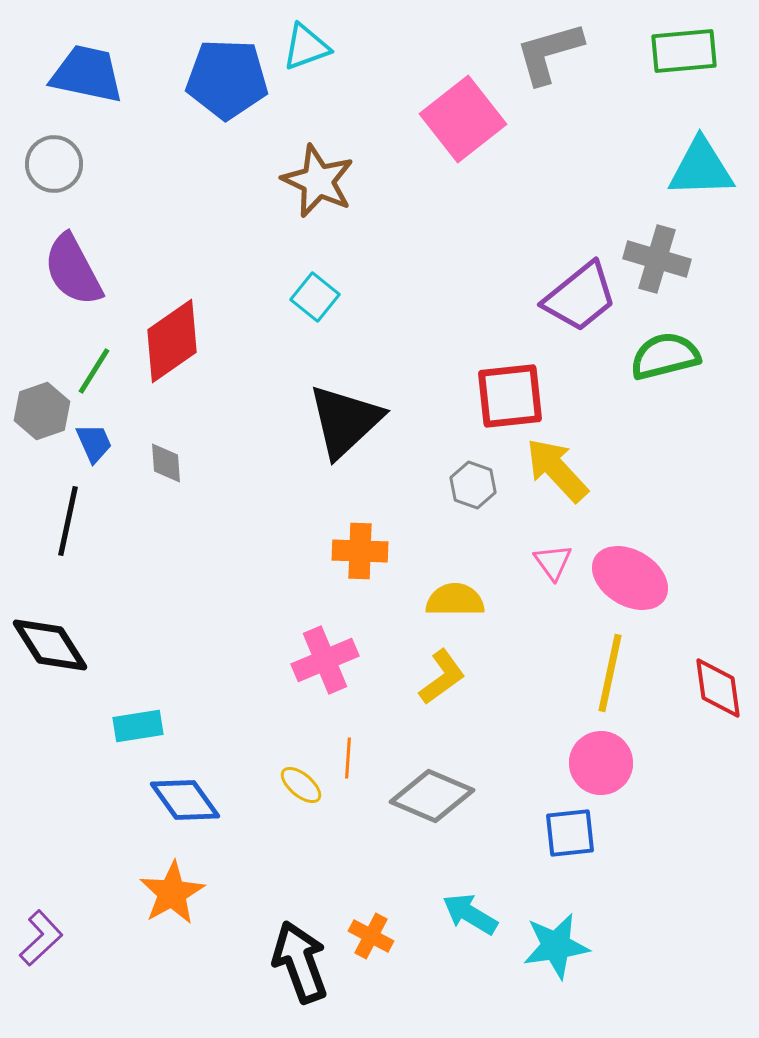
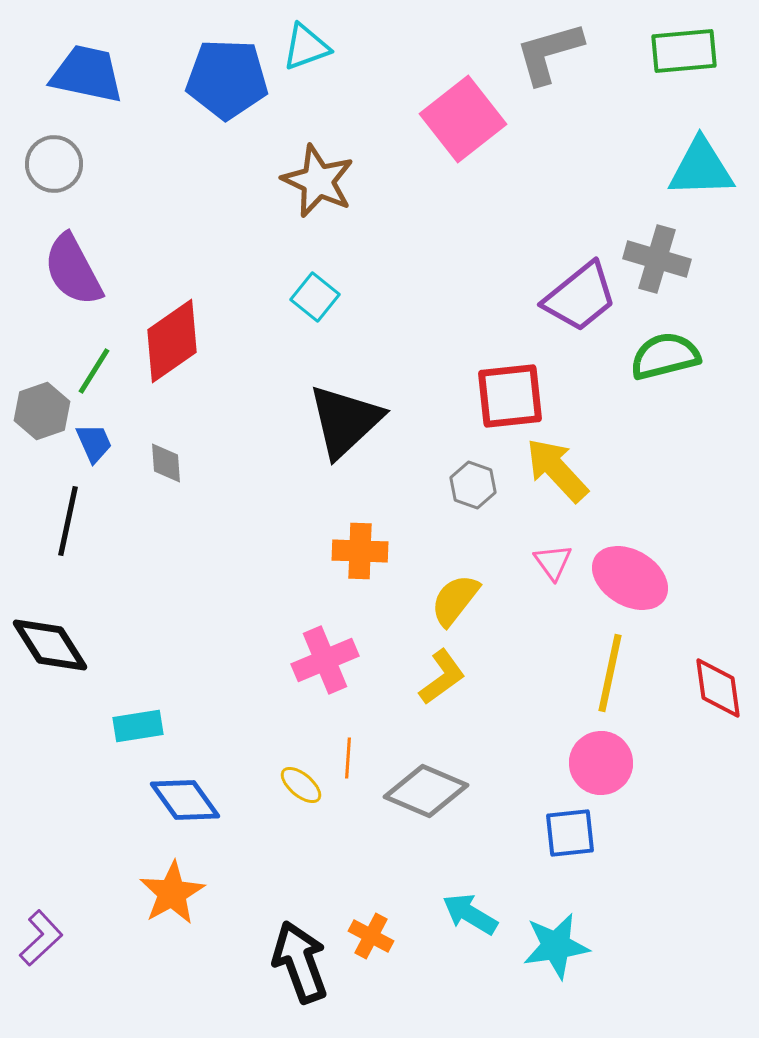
yellow semicircle at (455, 600): rotated 52 degrees counterclockwise
gray diamond at (432, 796): moved 6 px left, 5 px up
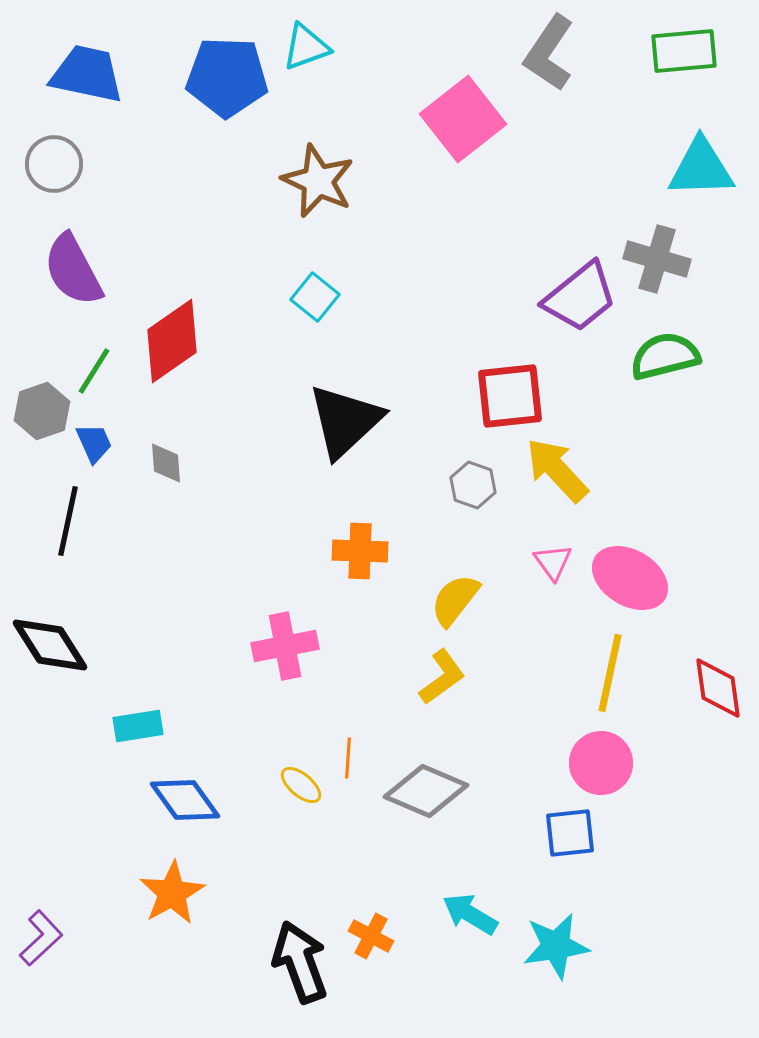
gray L-shape at (549, 53): rotated 40 degrees counterclockwise
blue pentagon at (227, 79): moved 2 px up
pink cross at (325, 660): moved 40 px left, 14 px up; rotated 12 degrees clockwise
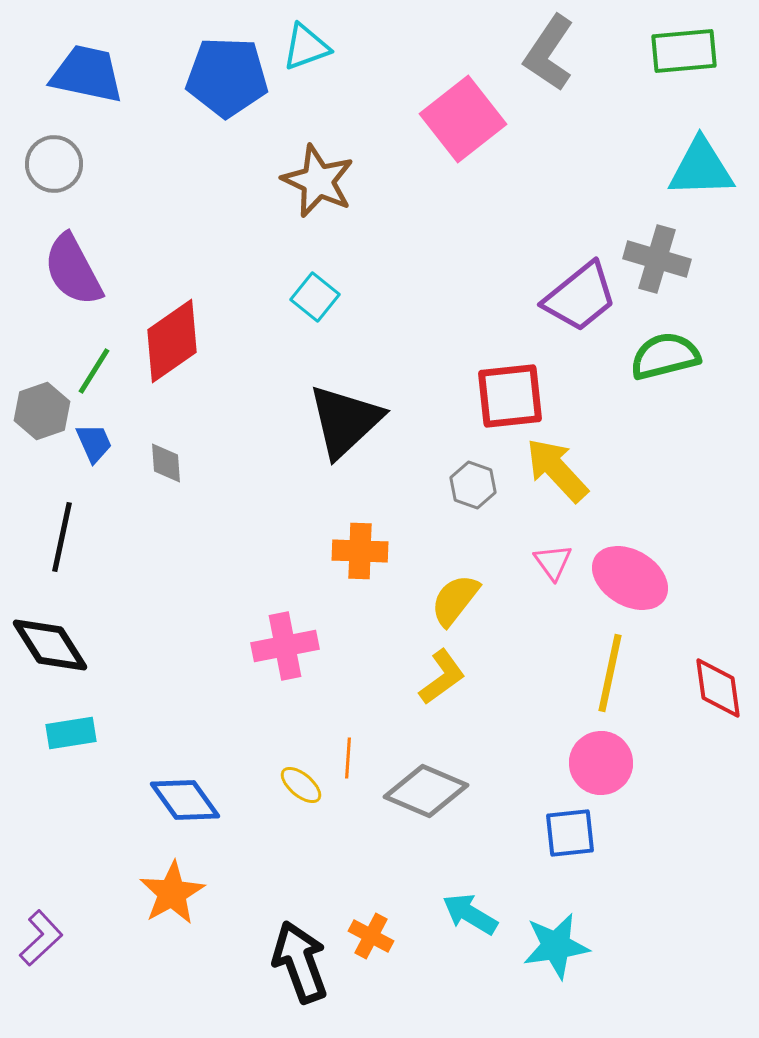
black line at (68, 521): moved 6 px left, 16 px down
cyan rectangle at (138, 726): moved 67 px left, 7 px down
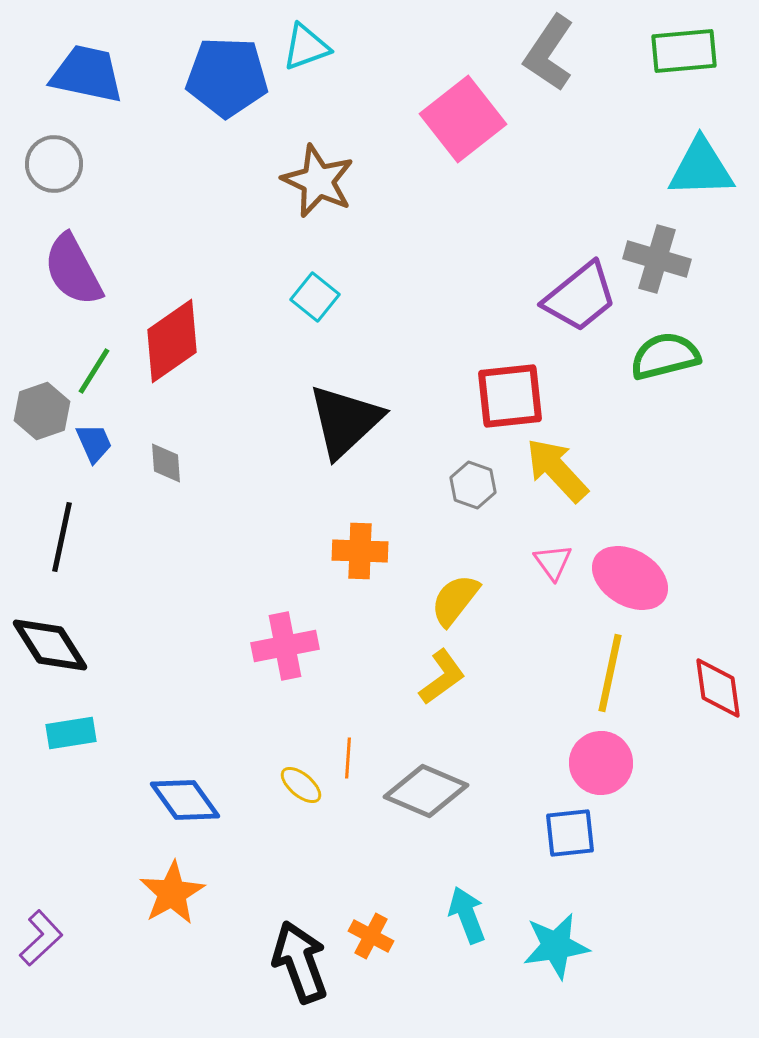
cyan arrow at (470, 914): moved 3 px left, 1 px down; rotated 38 degrees clockwise
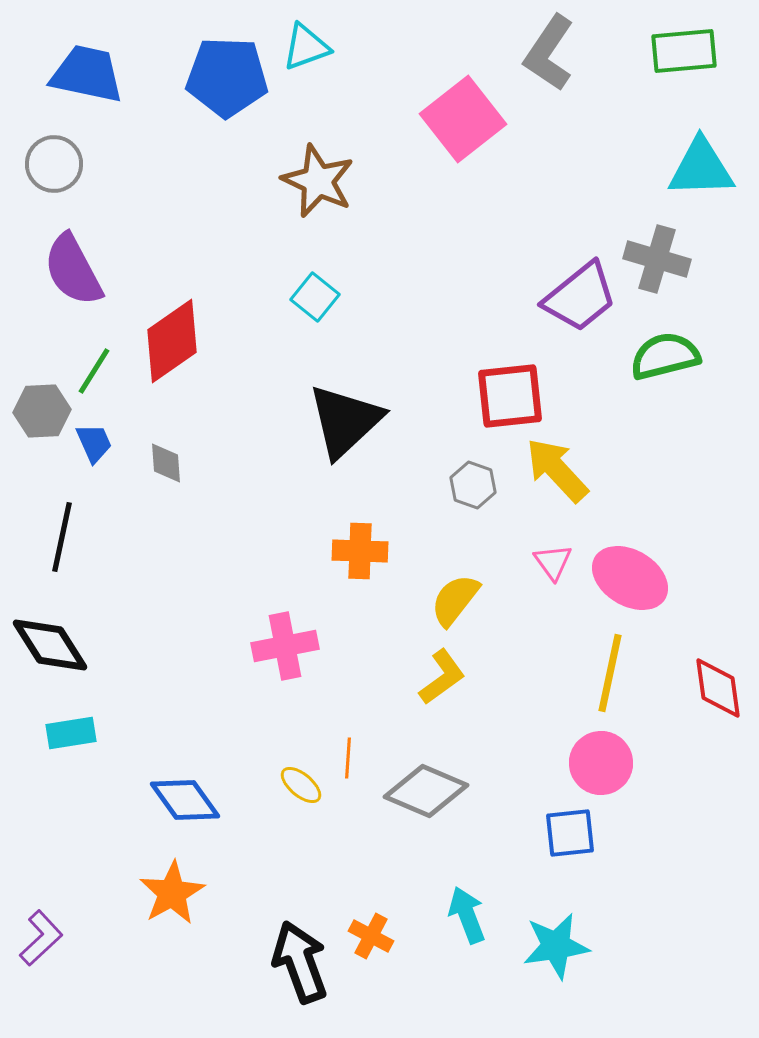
gray hexagon at (42, 411): rotated 16 degrees clockwise
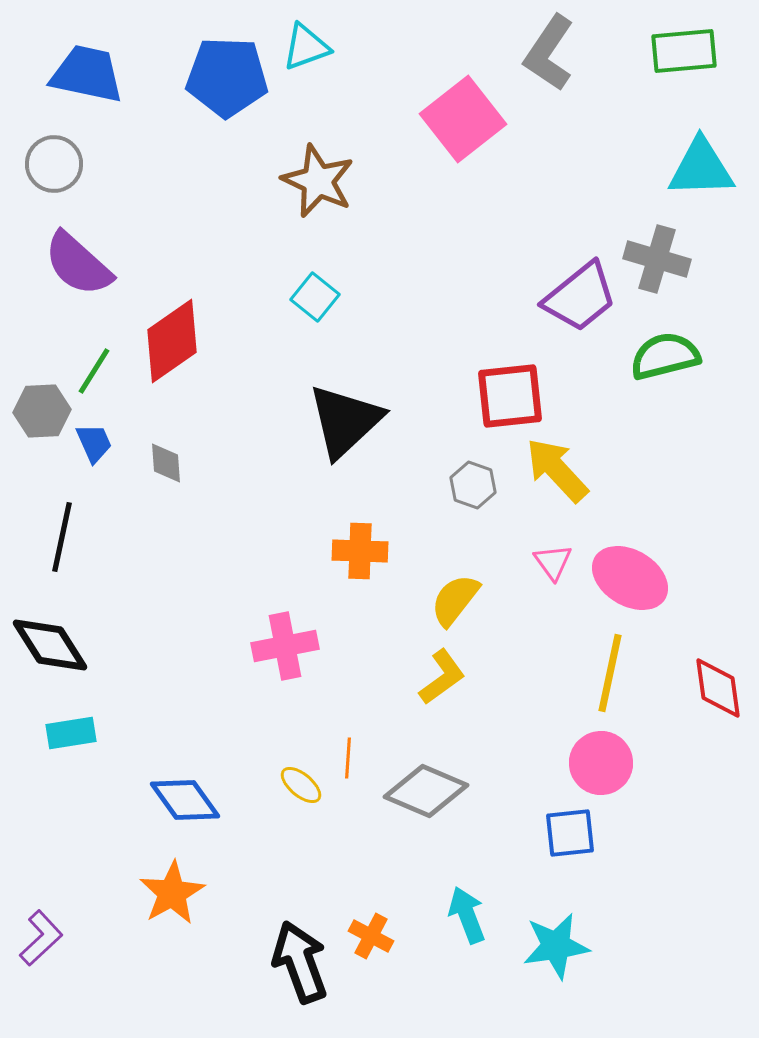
purple semicircle at (73, 270): moved 5 px right, 6 px up; rotated 20 degrees counterclockwise
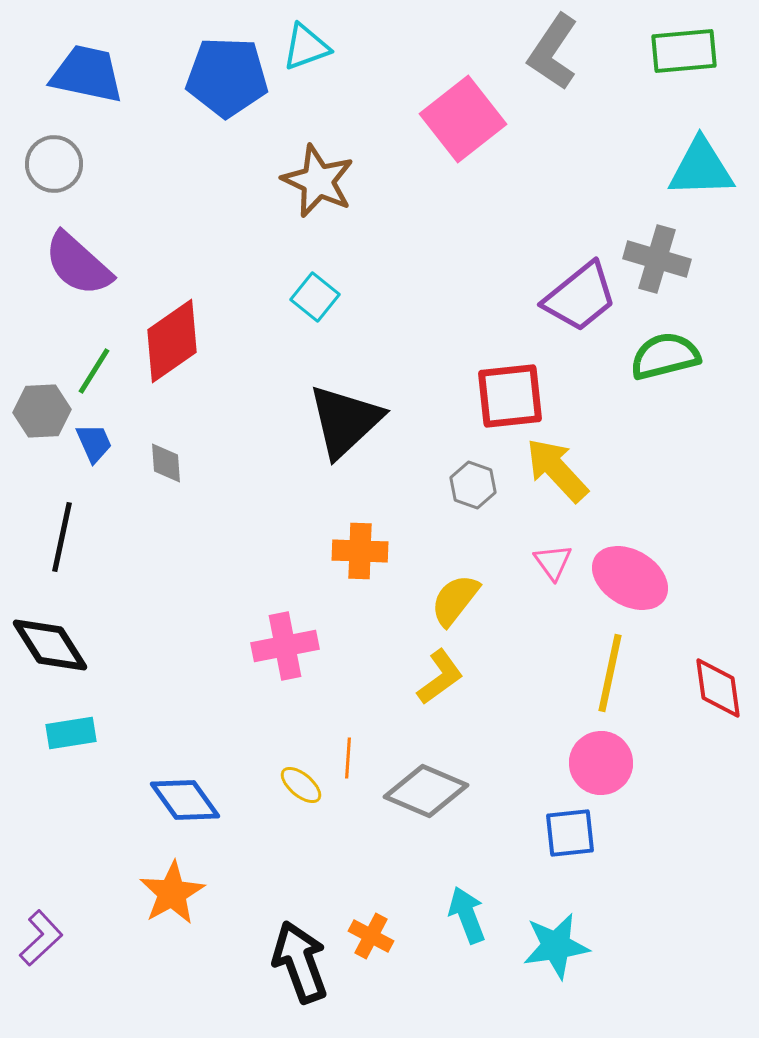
gray L-shape at (549, 53): moved 4 px right, 1 px up
yellow L-shape at (442, 677): moved 2 px left
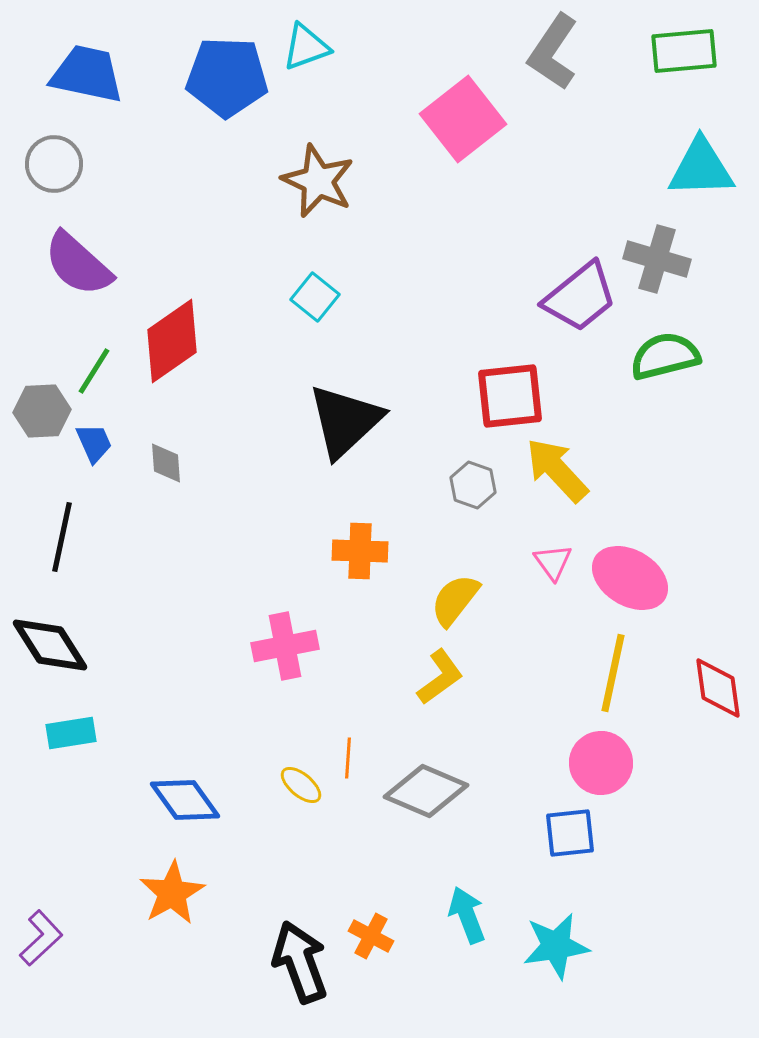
yellow line at (610, 673): moved 3 px right
